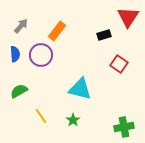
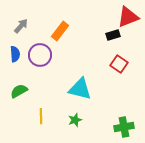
red triangle: rotated 35 degrees clockwise
orange rectangle: moved 3 px right
black rectangle: moved 9 px right
purple circle: moved 1 px left
yellow line: rotated 35 degrees clockwise
green star: moved 2 px right; rotated 16 degrees clockwise
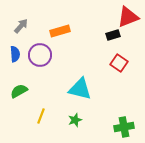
orange rectangle: rotated 36 degrees clockwise
red square: moved 1 px up
yellow line: rotated 21 degrees clockwise
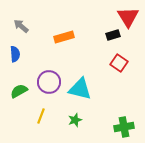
red triangle: rotated 40 degrees counterclockwise
gray arrow: rotated 91 degrees counterclockwise
orange rectangle: moved 4 px right, 6 px down
purple circle: moved 9 px right, 27 px down
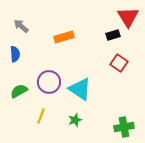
cyan triangle: rotated 20 degrees clockwise
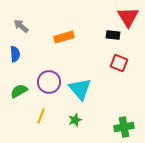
black rectangle: rotated 24 degrees clockwise
red square: rotated 12 degrees counterclockwise
cyan triangle: rotated 15 degrees clockwise
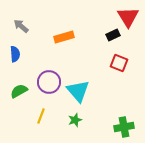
black rectangle: rotated 32 degrees counterclockwise
cyan triangle: moved 2 px left, 2 px down
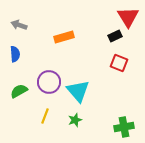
gray arrow: moved 2 px left, 1 px up; rotated 21 degrees counterclockwise
black rectangle: moved 2 px right, 1 px down
yellow line: moved 4 px right
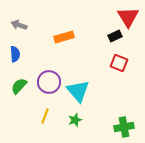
green semicircle: moved 5 px up; rotated 18 degrees counterclockwise
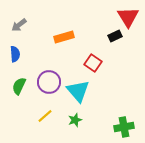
gray arrow: rotated 56 degrees counterclockwise
red square: moved 26 px left; rotated 12 degrees clockwise
green semicircle: rotated 18 degrees counterclockwise
yellow line: rotated 28 degrees clockwise
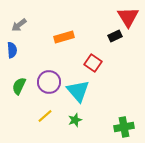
blue semicircle: moved 3 px left, 4 px up
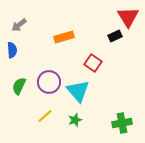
green cross: moved 2 px left, 4 px up
